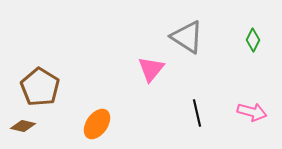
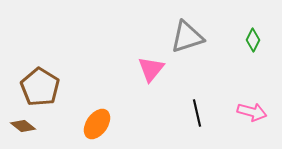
gray triangle: rotated 51 degrees counterclockwise
brown diamond: rotated 25 degrees clockwise
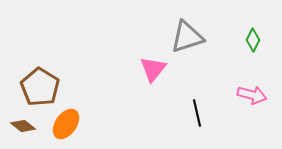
pink triangle: moved 2 px right
pink arrow: moved 17 px up
orange ellipse: moved 31 px left
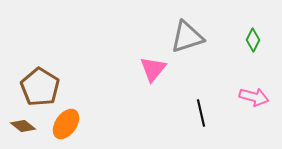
pink arrow: moved 2 px right, 2 px down
black line: moved 4 px right
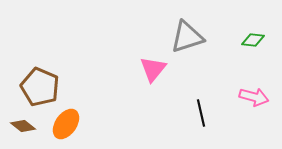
green diamond: rotated 70 degrees clockwise
brown pentagon: rotated 9 degrees counterclockwise
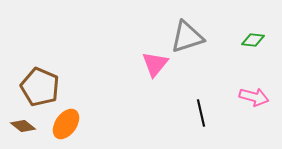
pink triangle: moved 2 px right, 5 px up
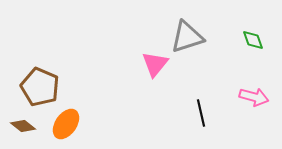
green diamond: rotated 65 degrees clockwise
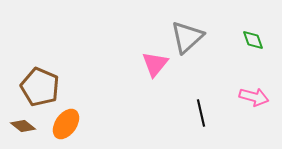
gray triangle: rotated 24 degrees counterclockwise
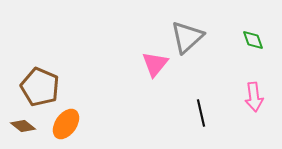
pink arrow: rotated 68 degrees clockwise
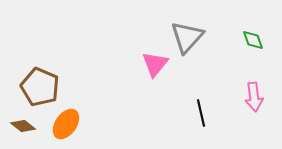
gray triangle: rotated 6 degrees counterclockwise
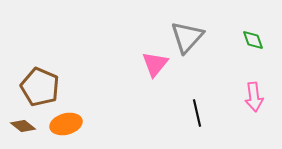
black line: moved 4 px left
orange ellipse: rotated 40 degrees clockwise
